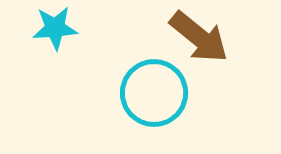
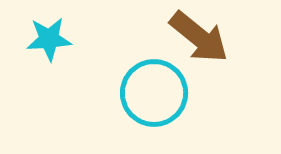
cyan star: moved 6 px left, 11 px down
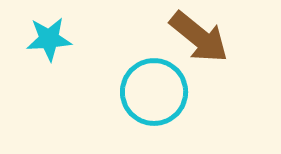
cyan circle: moved 1 px up
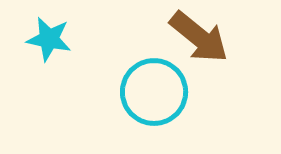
cyan star: rotated 15 degrees clockwise
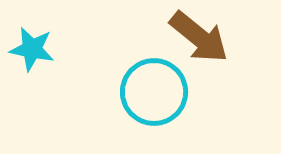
cyan star: moved 17 px left, 10 px down
